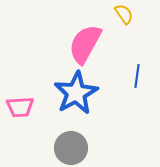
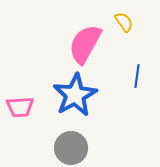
yellow semicircle: moved 8 px down
blue star: moved 1 px left, 2 px down
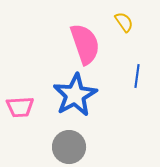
pink semicircle: rotated 132 degrees clockwise
gray circle: moved 2 px left, 1 px up
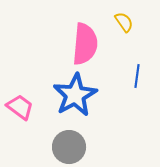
pink semicircle: rotated 24 degrees clockwise
pink trapezoid: rotated 140 degrees counterclockwise
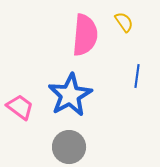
pink semicircle: moved 9 px up
blue star: moved 5 px left
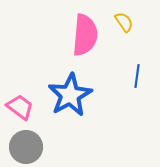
gray circle: moved 43 px left
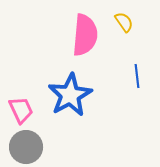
blue line: rotated 15 degrees counterclockwise
pink trapezoid: moved 1 px right, 3 px down; rotated 28 degrees clockwise
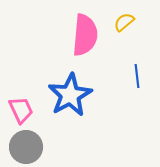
yellow semicircle: rotated 95 degrees counterclockwise
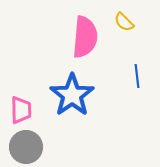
yellow semicircle: rotated 95 degrees counterclockwise
pink semicircle: moved 2 px down
blue star: moved 2 px right; rotated 6 degrees counterclockwise
pink trapezoid: rotated 24 degrees clockwise
